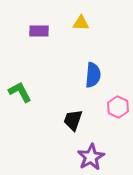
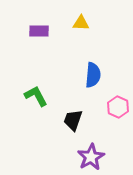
green L-shape: moved 16 px right, 4 px down
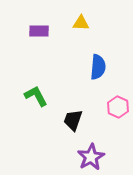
blue semicircle: moved 5 px right, 8 px up
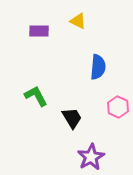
yellow triangle: moved 3 px left, 2 px up; rotated 24 degrees clockwise
black trapezoid: moved 1 px left, 2 px up; rotated 130 degrees clockwise
